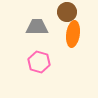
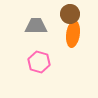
brown circle: moved 3 px right, 2 px down
gray trapezoid: moved 1 px left, 1 px up
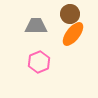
orange ellipse: rotated 30 degrees clockwise
pink hexagon: rotated 20 degrees clockwise
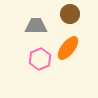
orange ellipse: moved 5 px left, 14 px down
pink hexagon: moved 1 px right, 3 px up
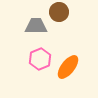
brown circle: moved 11 px left, 2 px up
orange ellipse: moved 19 px down
